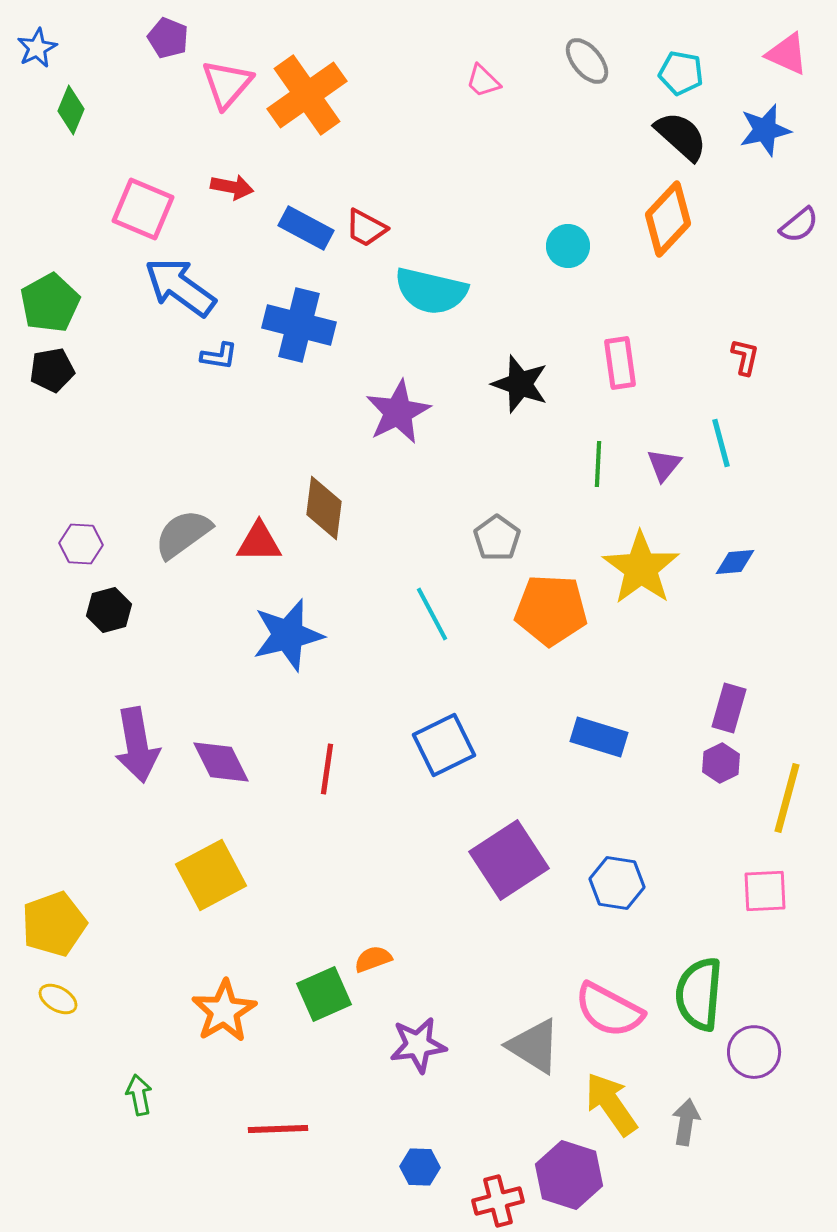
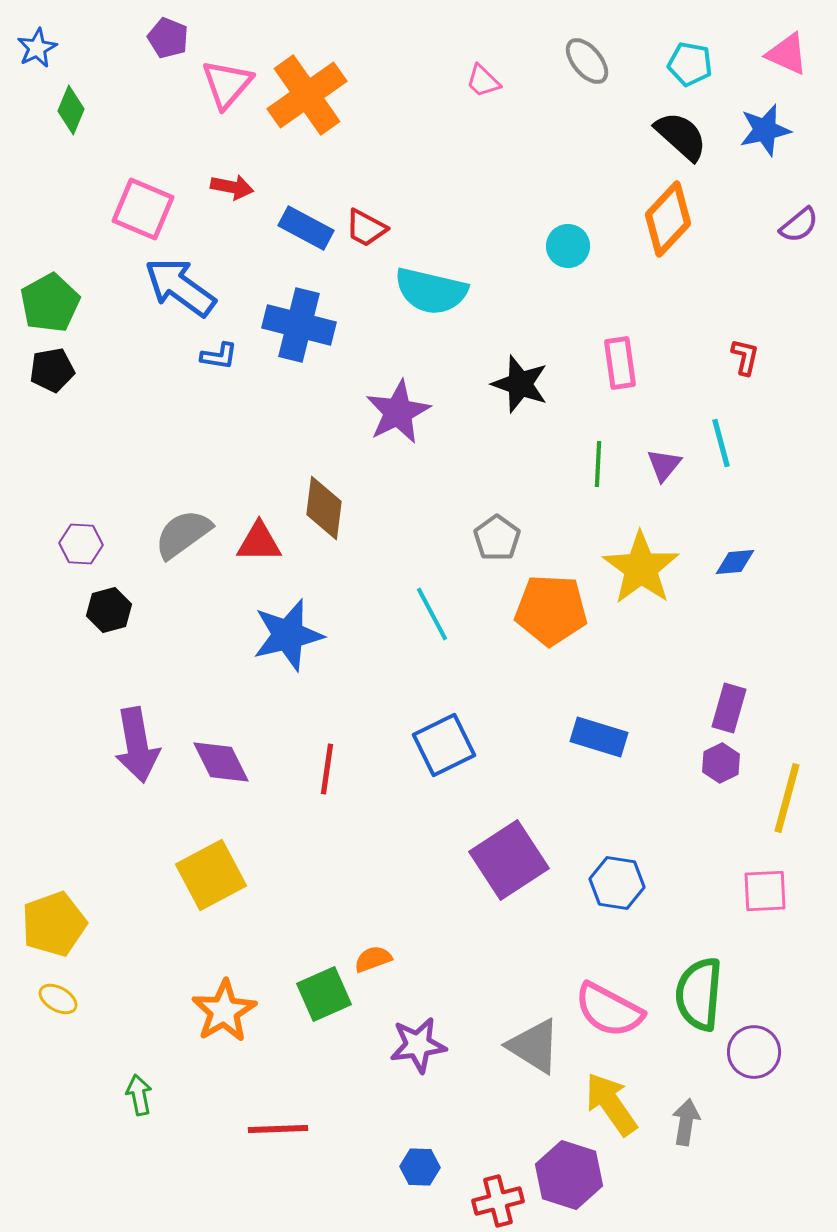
cyan pentagon at (681, 73): moved 9 px right, 9 px up
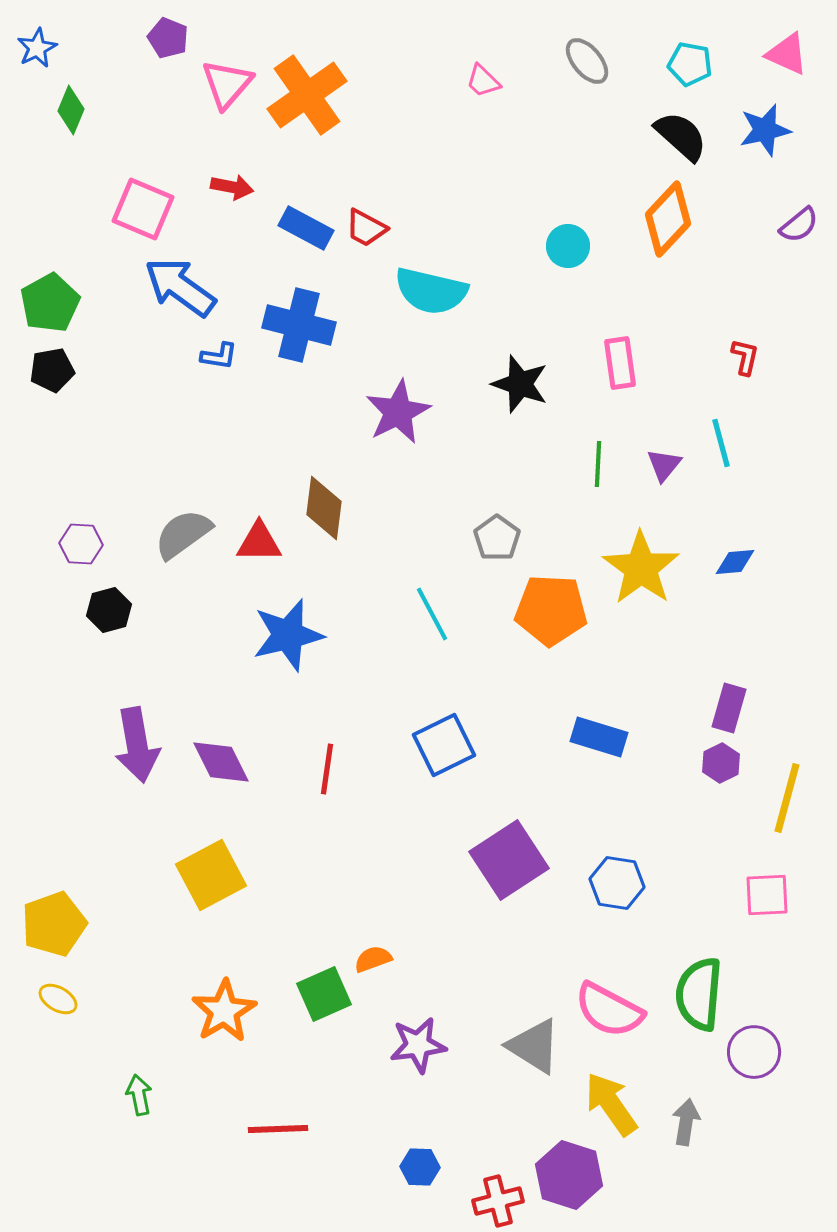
pink square at (765, 891): moved 2 px right, 4 px down
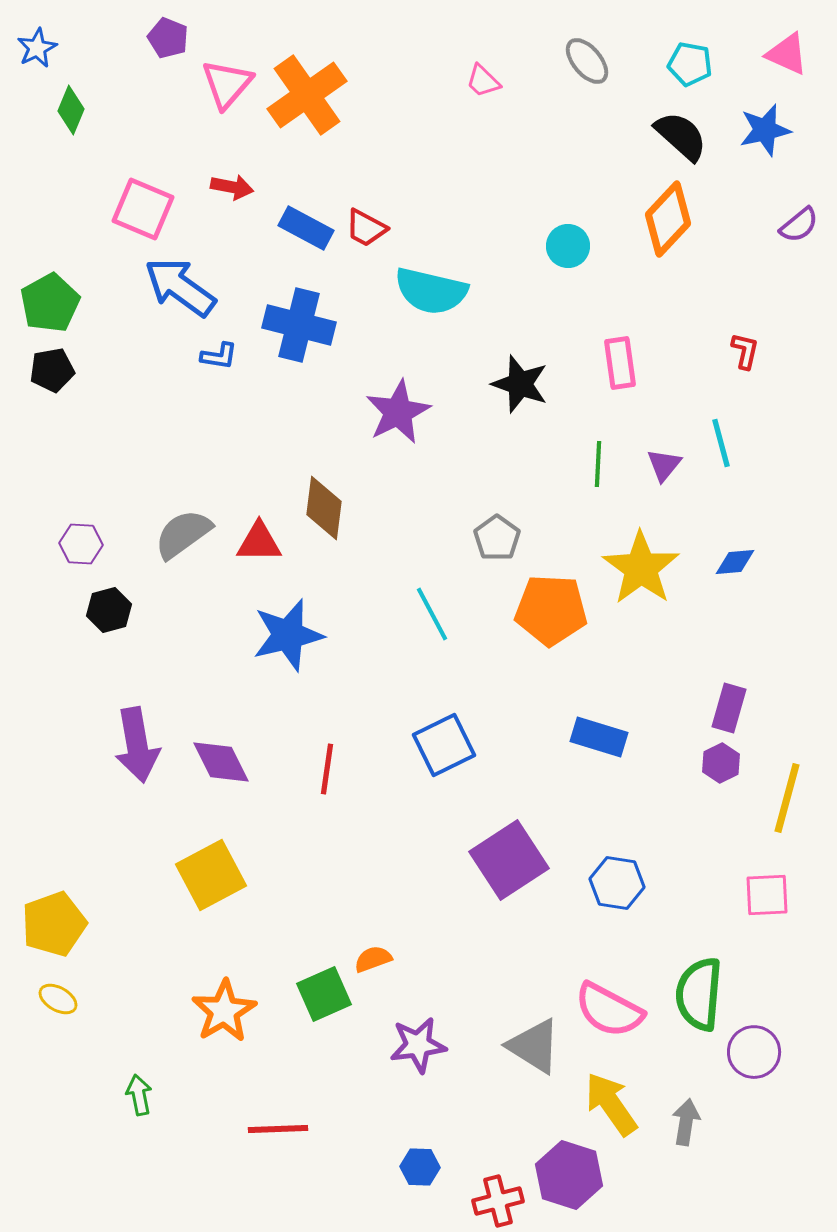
red L-shape at (745, 357): moved 6 px up
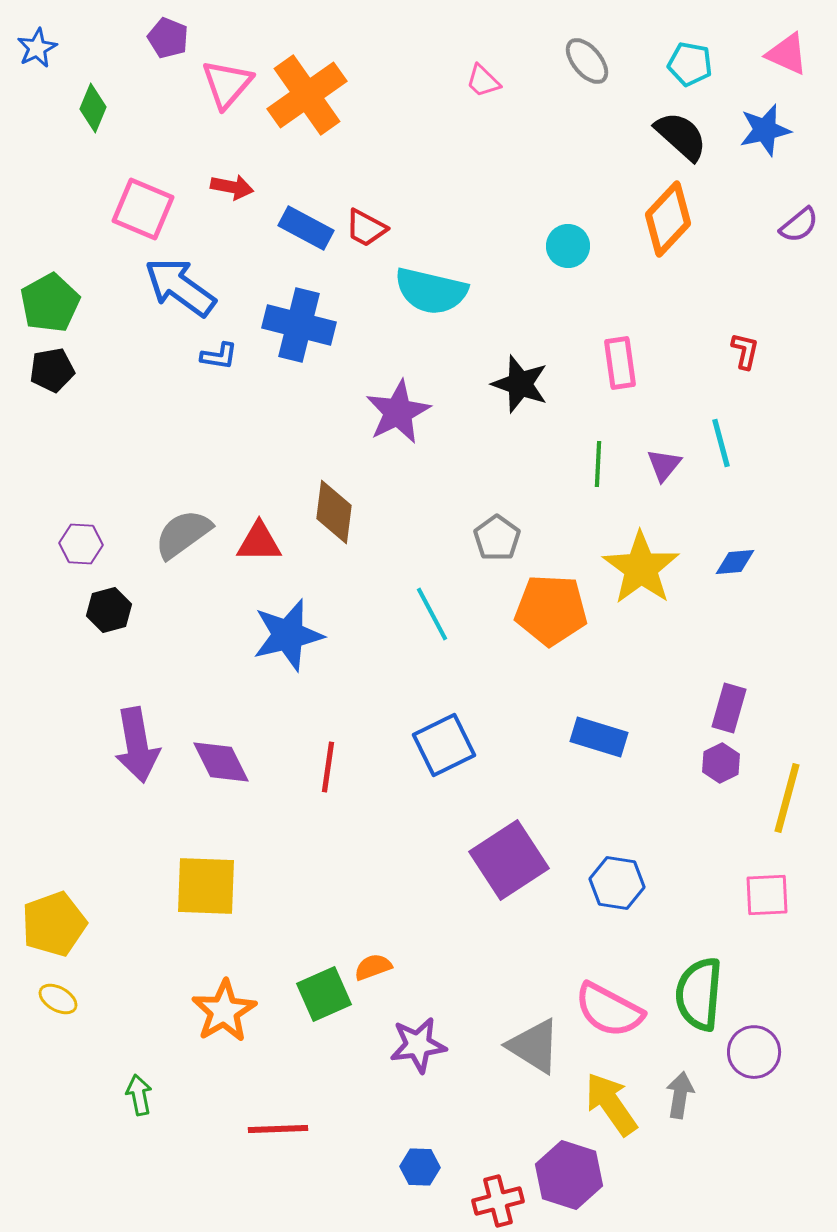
green diamond at (71, 110): moved 22 px right, 2 px up
brown diamond at (324, 508): moved 10 px right, 4 px down
red line at (327, 769): moved 1 px right, 2 px up
yellow square at (211, 875): moved 5 px left, 11 px down; rotated 30 degrees clockwise
orange semicircle at (373, 959): moved 8 px down
gray arrow at (686, 1122): moved 6 px left, 27 px up
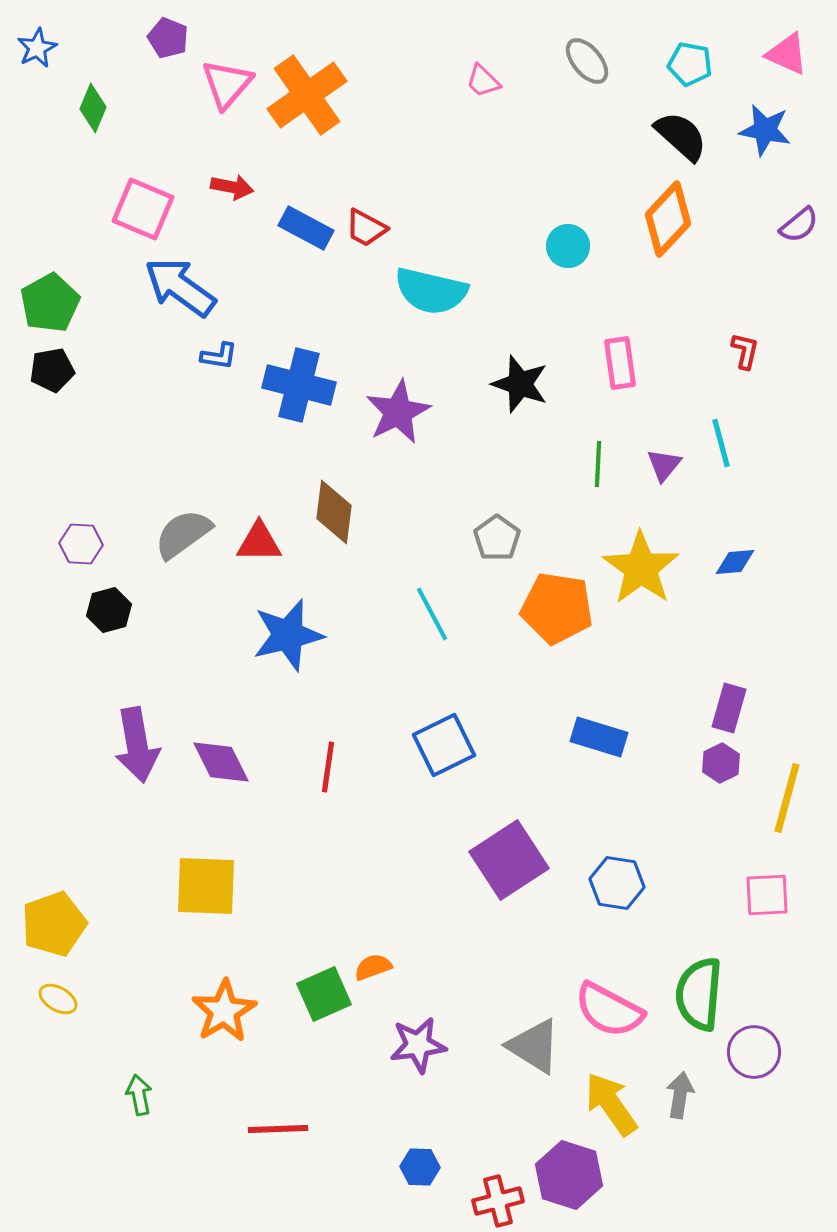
blue star at (765, 130): rotated 24 degrees clockwise
blue cross at (299, 325): moved 60 px down
orange pentagon at (551, 610): moved 6 px right, 2 px up; rotated 6 degrees clockwise
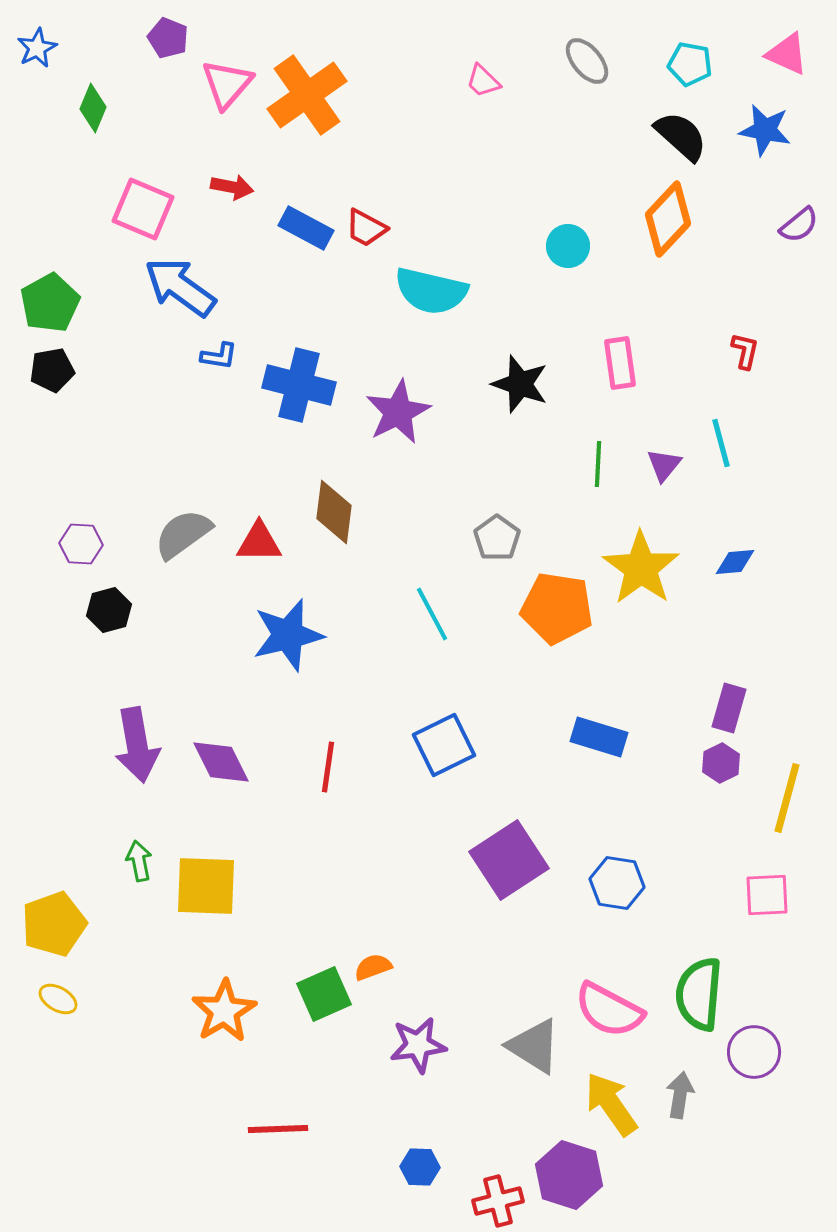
green arrow at (139, 1095): moved 234 px up
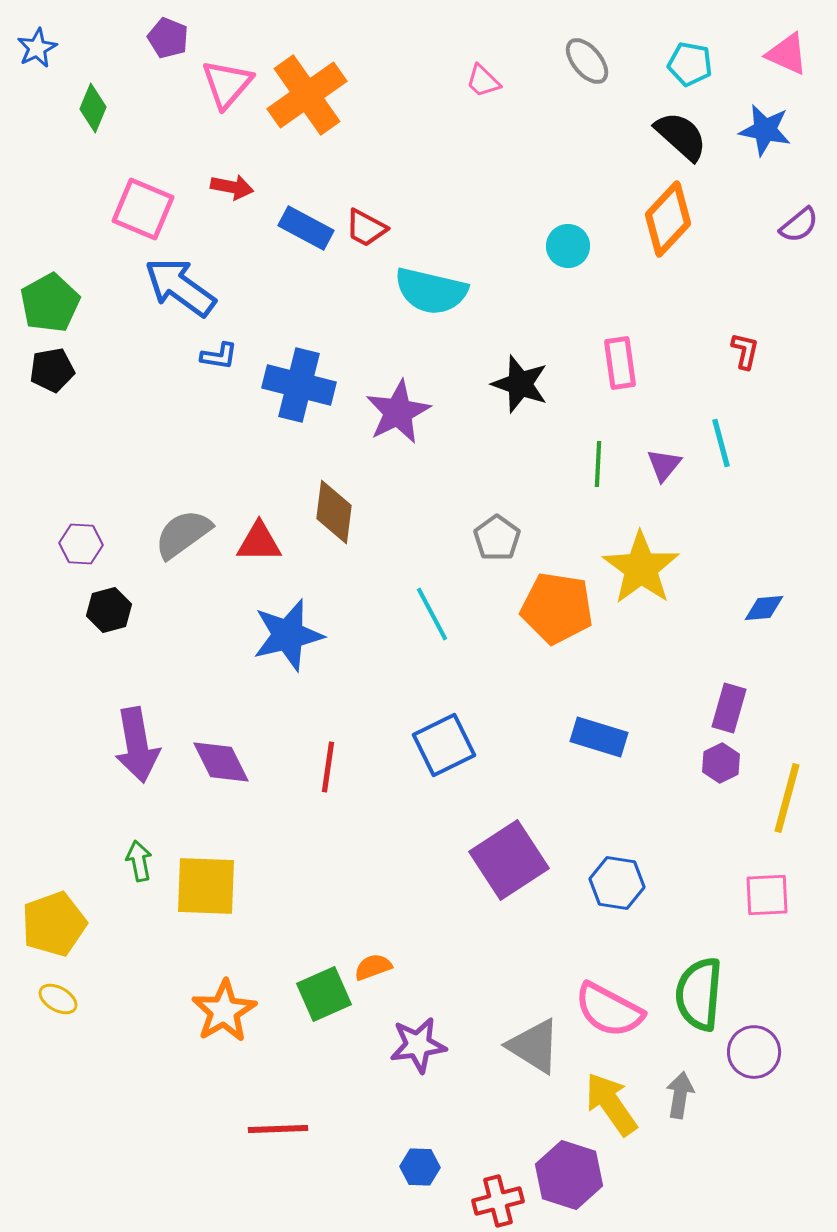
blue diamond at (735, 562): moved 29 px right, 46 px down
